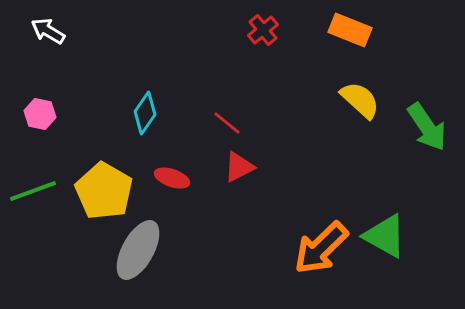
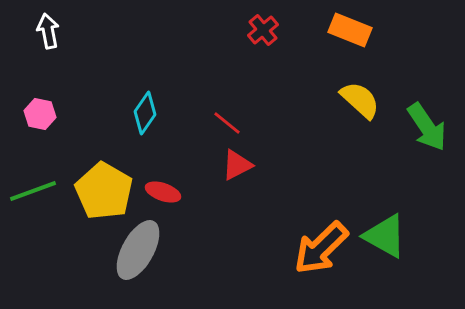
white arrow: rotated 48 degrees clockwise
red triangle: moved 2 px left, 2 px up
red ellipse: moved 9 px left, 14 px down
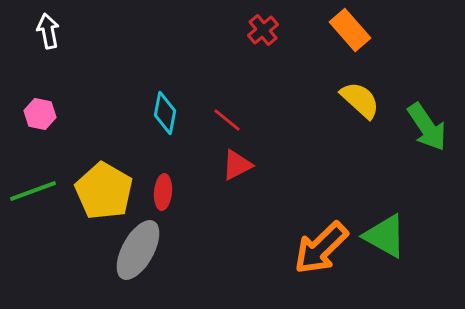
orange rectangle: rotated 27 degrees clockwise
cyan diamond: moved 20 px right; rotated 24 degrees counterclockwise
red line: moved 3 px up
red ellipse: rotated 76 degrees clockwise
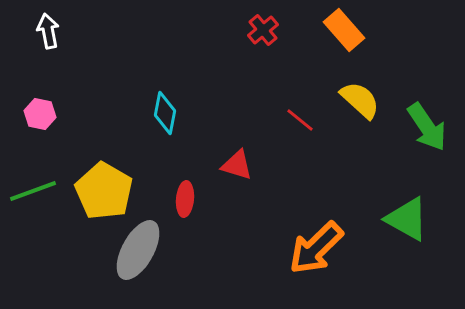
orange rectangle: moved 6 px left
red line: moved 73 px right
red triangle: rotated 44 degrees clockwise
red ellipse: moved 22 px right, 7 px down
green triangle: moved 22 px right, 17 px up
orange arrow: moved 5 px left
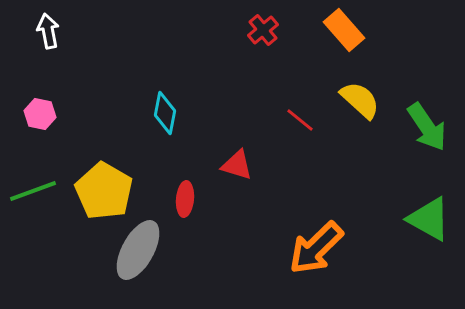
green triangle: moved 22 px right
